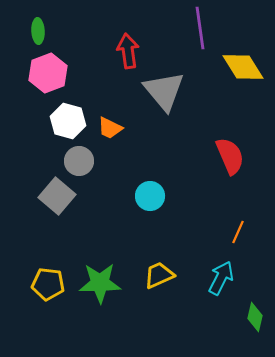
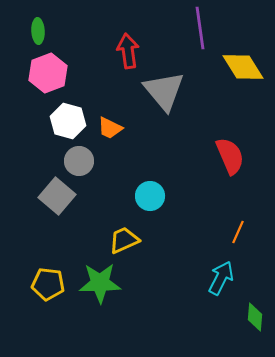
yellow trapezoid: moved 35 px left, 35 px up
green diamond: rotated 8 degrees counterclockwise
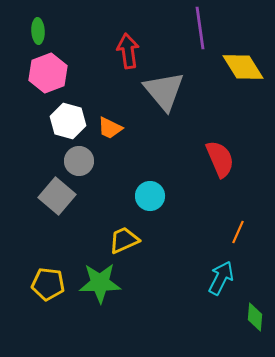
red semicircle: moved 10 px left, 3 px down
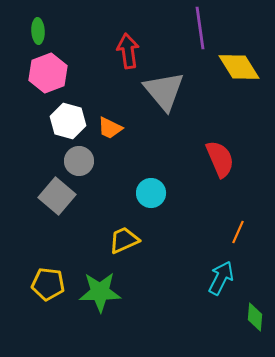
yellow diamond: moved 4 px left
cyan circle: moved 1 px right, 3 px up
green star: moved 9 px down
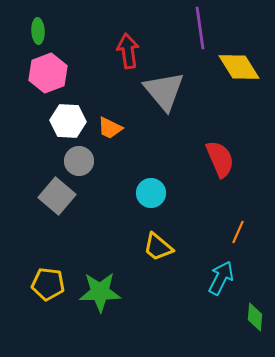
white hexagon: rotated 12 degrees counterclockwise
yellow trapezoid: moved 34 px right, 7 px down; rotated 116 degrees counterclockwise
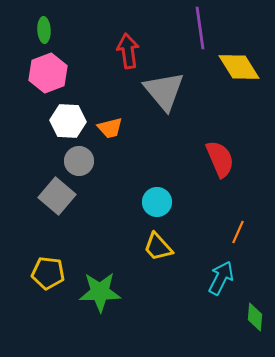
green ellipse: moved 6 px right, 1 px up
orange trapezoid: rotated 40 degrees counterclockwise
cyan circle: moved 6 px right, 9 px down
yellow trapezoid: rotated 8 degrees clockwise
yellow pentagon: moved 11 px up
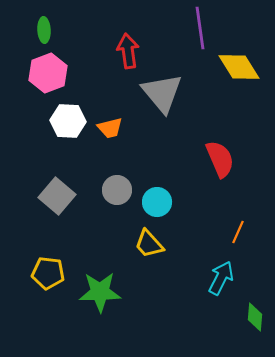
gray triangle: moved 2 px left, 2 px down
gray circle: moved 38 px right, 29 px down
yellow trapezoid: moved 9 px left, 3 px up
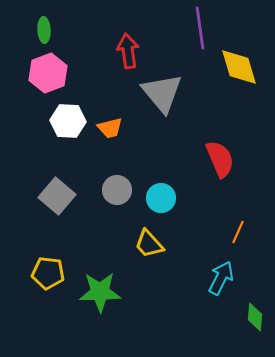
yellow diamond: rotated 15 degrees clockwise
cyan circle: moved 4 px right, 4 px up
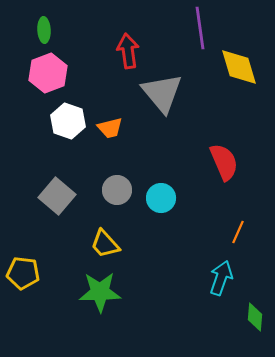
white hexagon: rotated 16 degrees clockwise
red semicircle: moved 4 px right, 3 px down
yellow trapezoid: moved 44 px left
yellow pentagon: moved 25 px left
cyan arrow: rotated 8 degrees counterclockwise
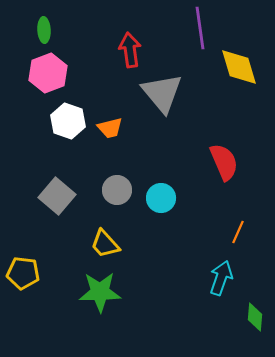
red arrow: moved 2 px right, 1 px up
